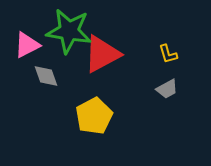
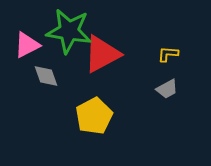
yellow L-shape: rotated 110 degrees clockwise
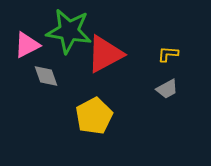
red triangle: moved 3 px right
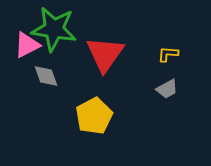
green star: moved 15 px left, 2 px up
red triangle: rotated 27 degrees counterclockwise
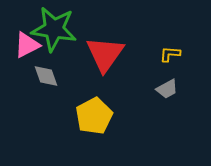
yellow L-shape: moved 2 px right
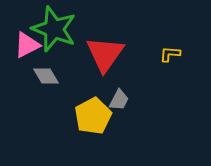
green star: rotated 12 degrees clockwise
gray diamond: rotated 12 degrees counterclockwise
gray trapezoid: moved 48 px left, 11 px down; rotated 35 degrees counterclockwise
yellow pentagon: moved 1 px left
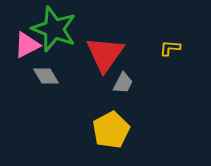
yellow L-shape: moved 6 px up
gray trapezoid: moved 4 px right, 17 px up
yellow pentagon: moved 18 px right, 14 px down
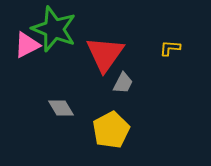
gray diamond: moved 15 px right, 32 px down
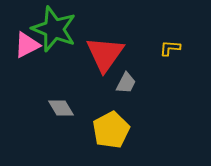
gray trapezoid: moved 3 px right
